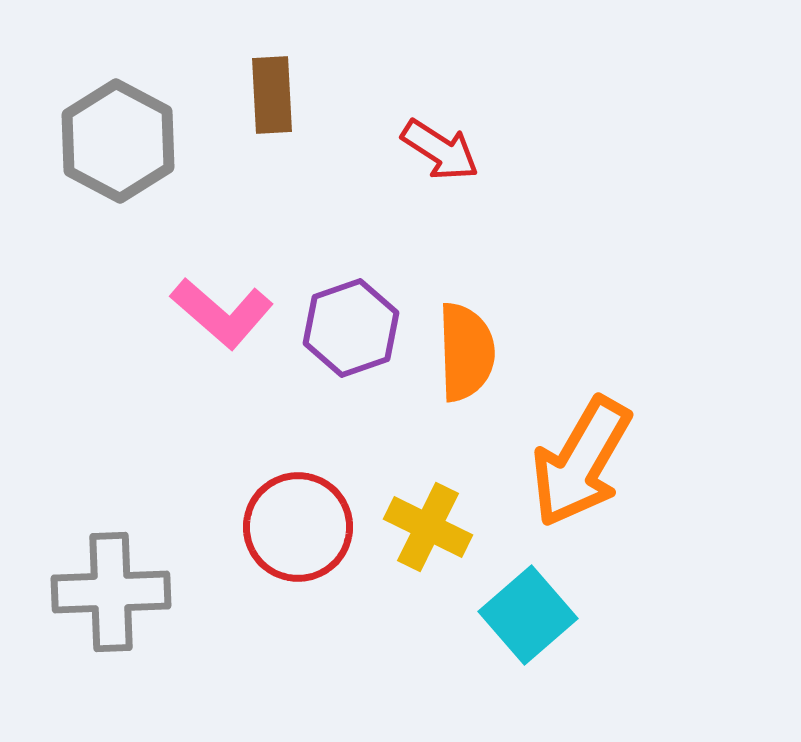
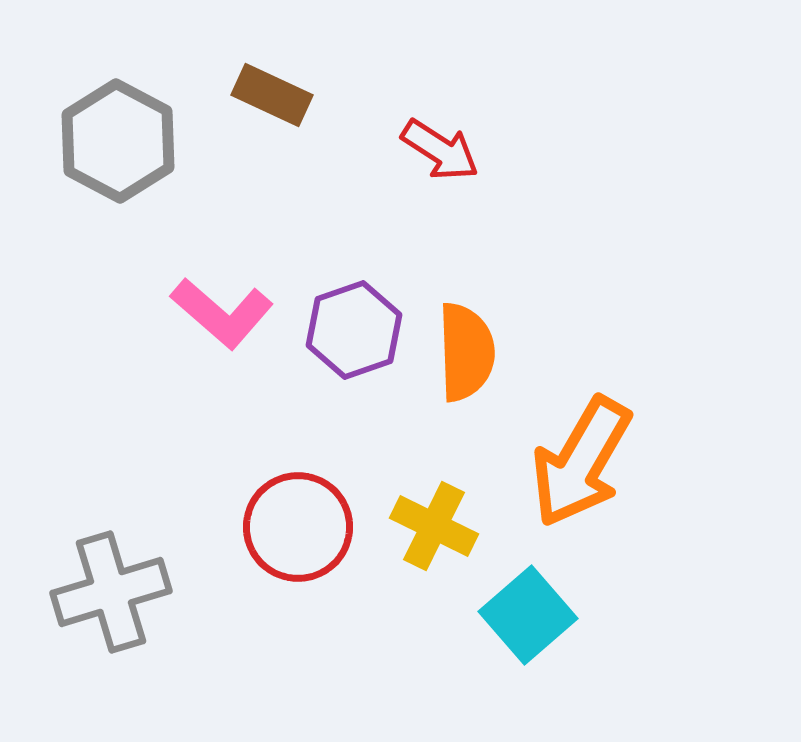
brown rectangle: rotated 62 degrees counterclockwise
purple hexagon: moved 3 px right, 2 px down
yellow cross: moved 6 px right, 1 px up
gray cross: rotated 15 degrees counterclockwise
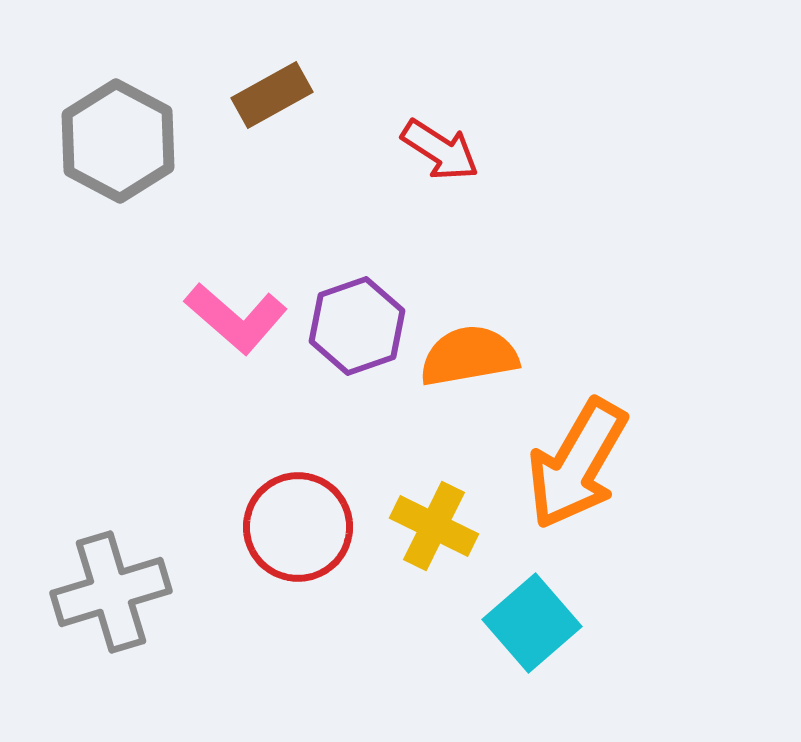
brown rectangle: rotated 54 degrees counterclockwise
pink L-shape: moved 14 px right, 5 px down
purple hexagon: moved 3 px right, 4 px up
orange semicircle: moved 3 px right, 4 px down; rotated 98 degrees counterclockwise
orange arrow: moved 4 px left, 2 px down
cyan square: moved 4 px right, 8 px down
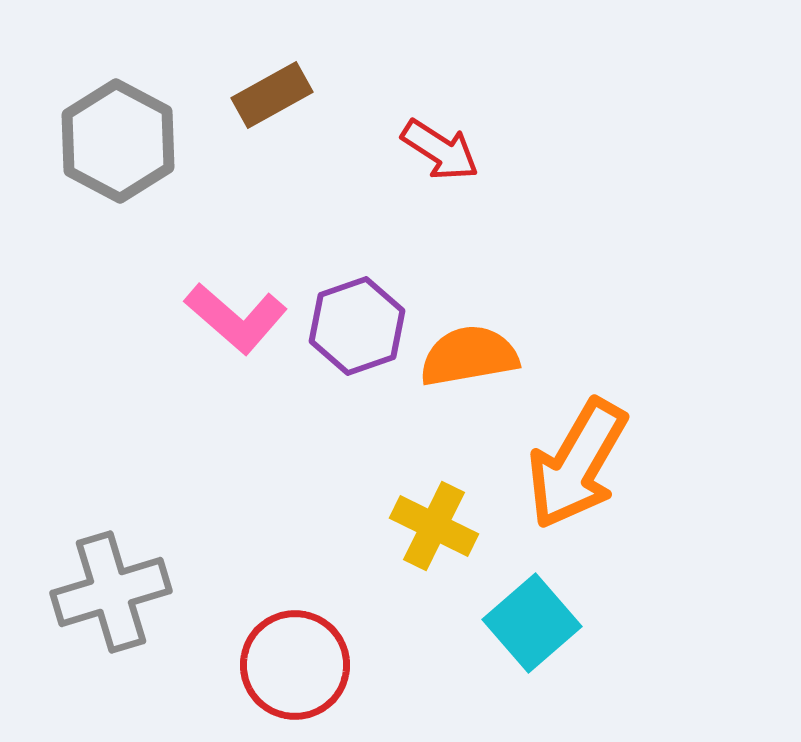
red circle: moved 3 px left, 138 px down
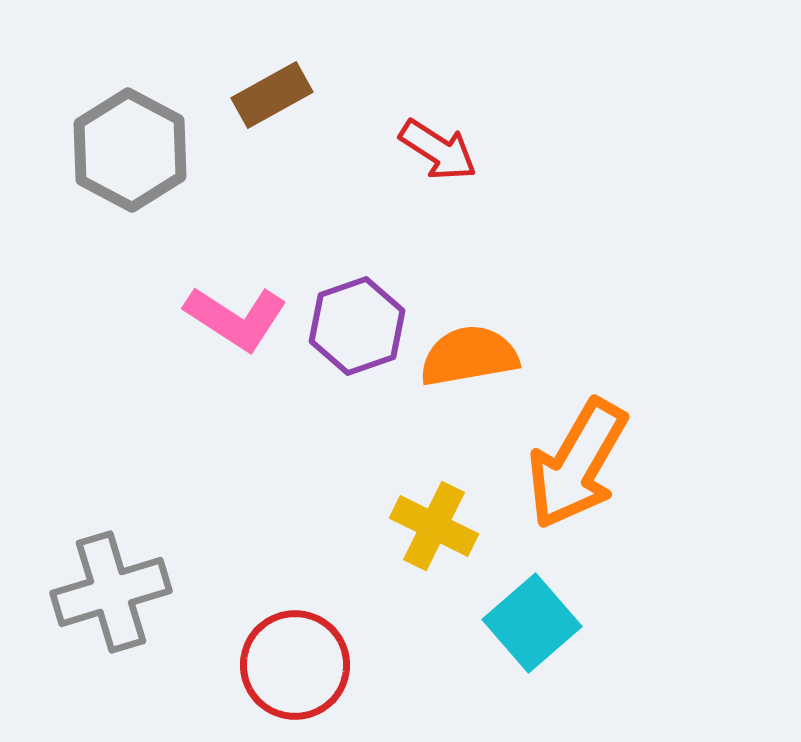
gray hexagon: moved 12 px right, 9 px down
red arrow: moved 2 px left
pink L-shape: rotated 8 degrees counterclockwise
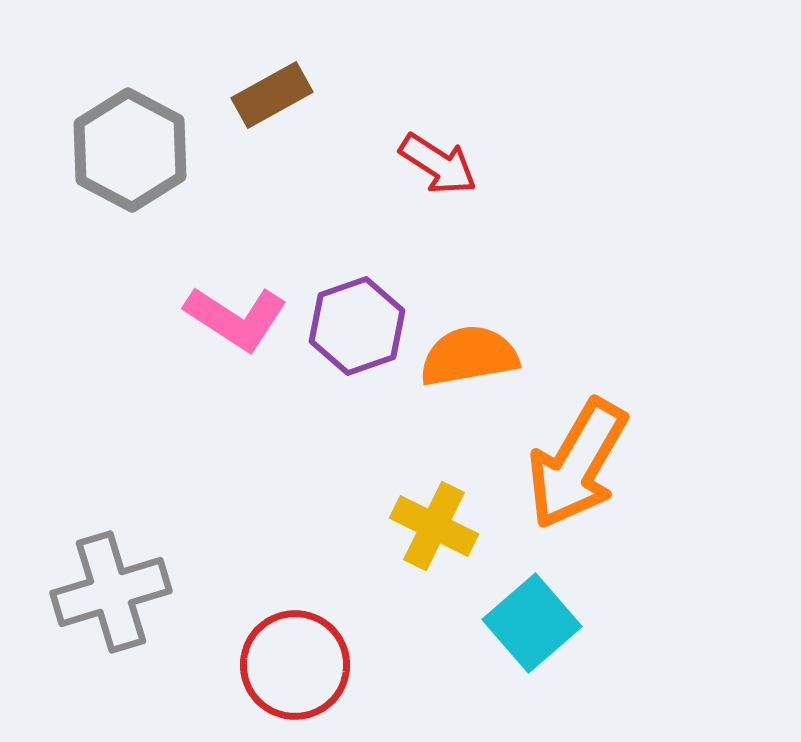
red arrow: moved 14 px down
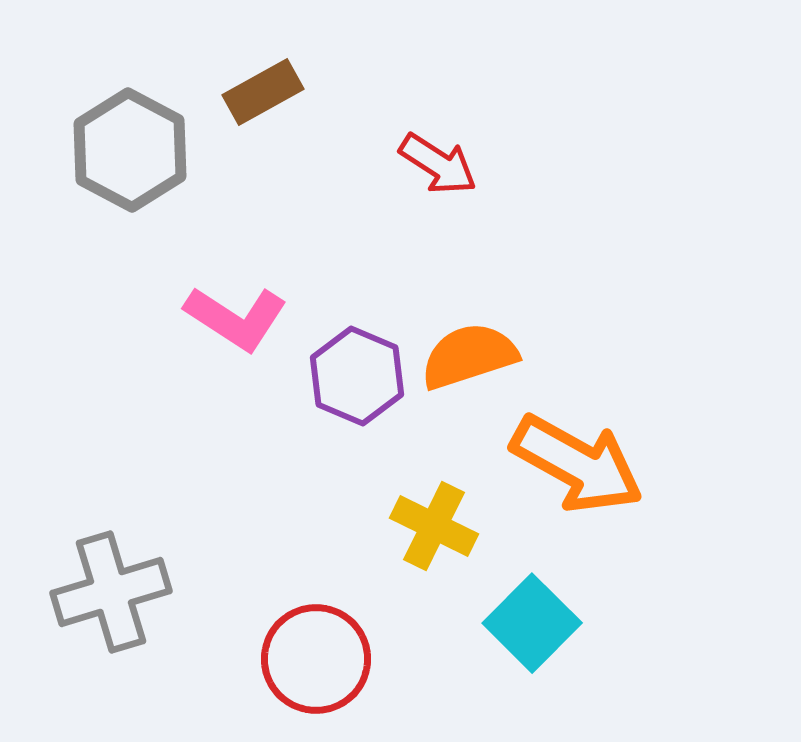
brown rectangle: moved 9 px left, 3 px up
purple hexagon: moved 50 px down; rotated 18 degrees counterclockwise
orange semicircle: rotated 8 degrees counterclockwise
orange arrow: rotated 91 degrees counterclockwise
cyan square: rotated 4 degrees counterclockwise
red circle: moved 21 px right, 6 px up
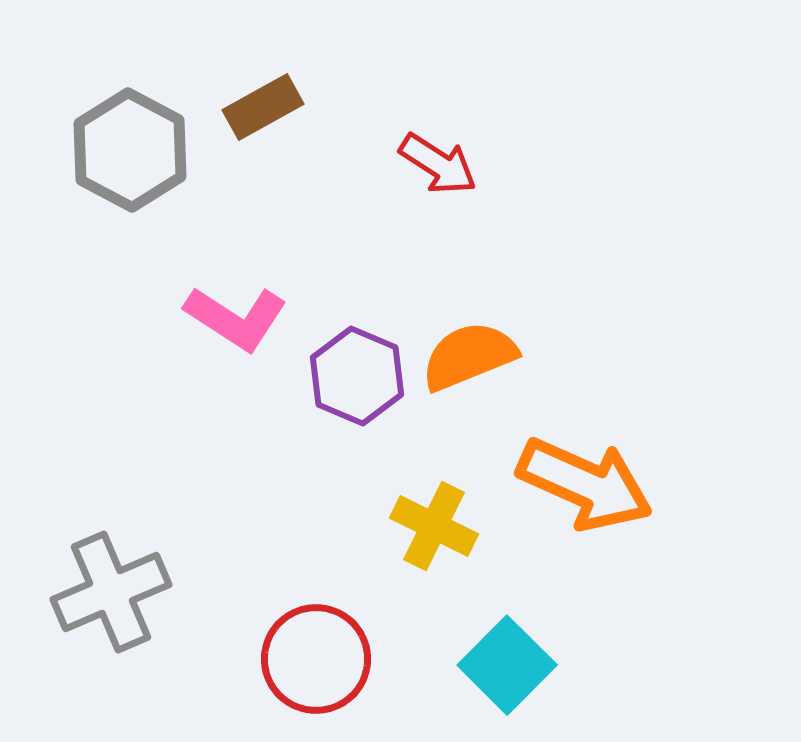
brown rectangle: moved 15 px down
orange semicircle: rotated 4 degrees counterclockwise
orange arrow: moved 8 px right, 20 px down; rotated 5 degrees counterclockwise
gray cross: rotated 6 degrees counterclockwise
cyan square: moved 25 px left, 42 px down
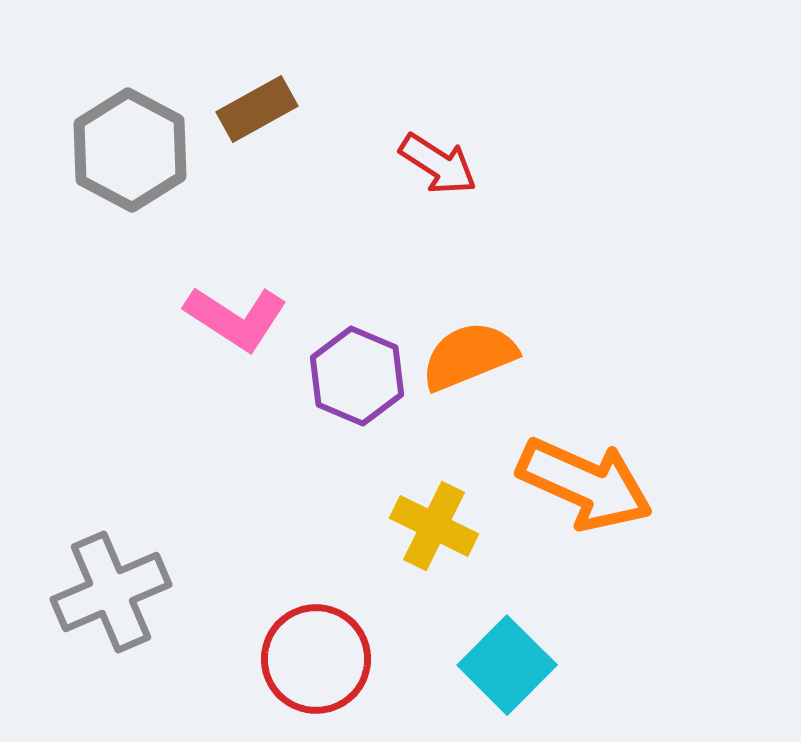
brown rectangle: moved 6 px left, 2 px down
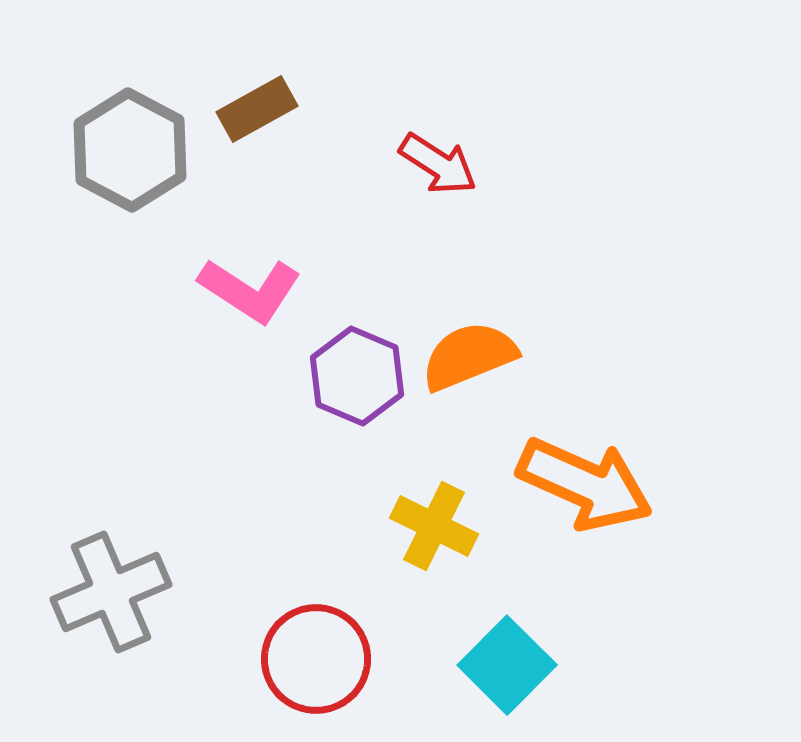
pink L-shape: moved 14 px right, 28 px up
